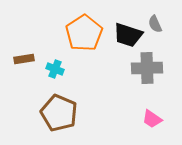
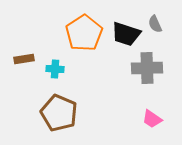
black trapezoid: moved 2 px left, 1 px up
cyan cross: rotated 18 degrees counterclockwise
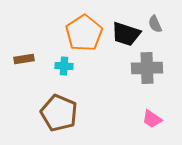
cyan cross: moved 9 px right, 3 px up
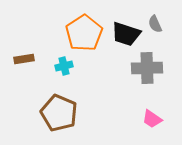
cyan cross: rotated 18 degrees counterclockwise
